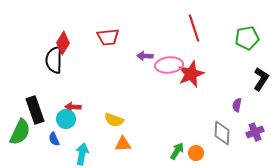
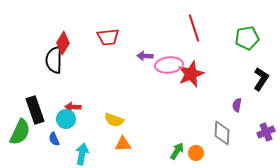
purple cross: moved 11 px right
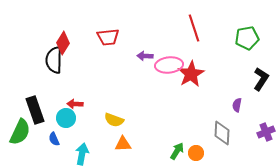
red star: rotated 8 degrees counterclockwise
red arrow: moved 2 px right, 3 px up
cyan circle: moved 1 px up
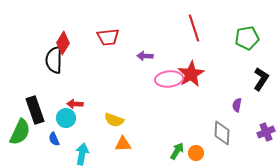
pink ellipse: moved 14 px down
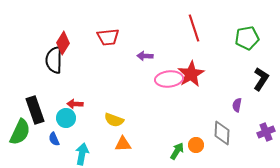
orange circle: moved 8 px up
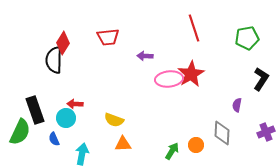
green arrow: moved 5 px left
